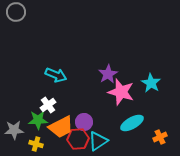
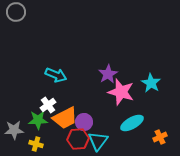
orange trapezoid: moved 4 px right, 9 px up
cyan triangle: rotated 20 degrees counterclockwise
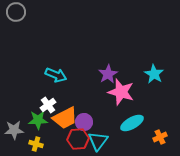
cyan star: moved 3 px right, 9 px up
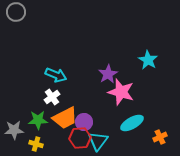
cyan star: moved 6 px left, 14 px up
white cross: moved 4 px right, 8 px up
red hexagon: moved 2 px right, 1 px up
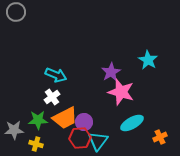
purple star: moved 3 px right, 2 px up
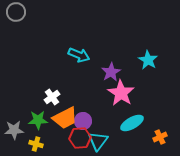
cyan arrow: moved 23 px right, 20 px up
pink star: moved 1 px down; rotated 16 degrees clockwise
purple circle: moved 1 px left, 1 px up
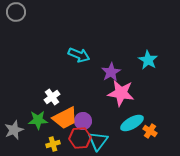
pink star: rotated 24 degrees counterclockwise
gray star: rotated 18 degrees counterclockwise
orange cross: moved 10 px left, 6 px up; rotated 32 degrees counterclockwise
yellow cross: moved 17 px right; rotated 32 degrees counterclockwise
